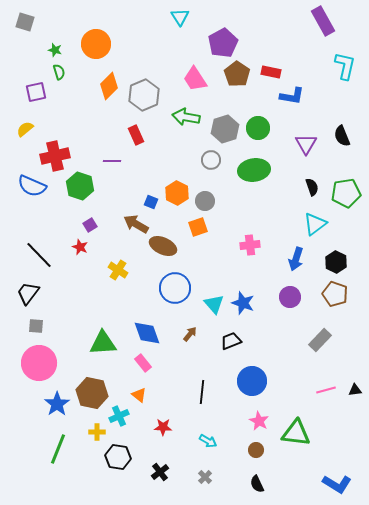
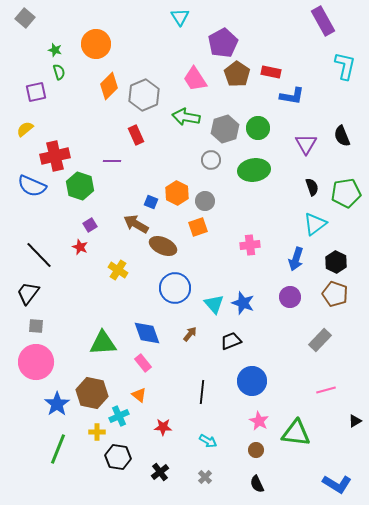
gray square at (25, 22): moved 4 px up; rotated 24 degrees clockwise
pink circle at (39, 363): moved 3 px left, 1 px up
black triangle at (355, 390): moved 31 px down; rotated 24 degrees counterclockwise
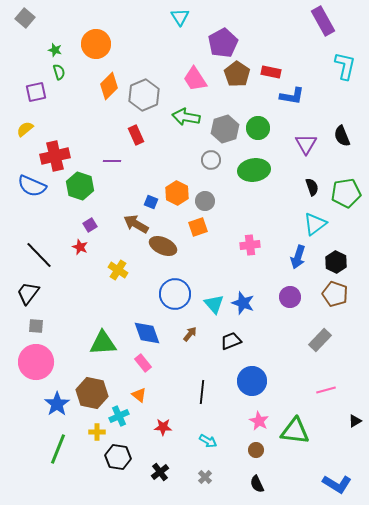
blue arrow at (296, 259): moved 2 px right, 2 px up
blue circle at (175, 288): moved 6 px down
green triangle at (296, 433): moved 1 px left, 2 px up
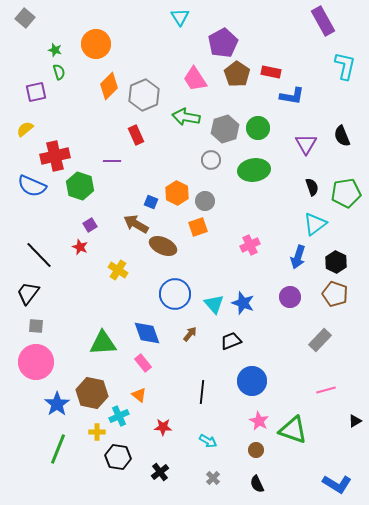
pink cross at (250, 245): rotated 18 degrees counterclockwise
green triangle at (295, 431): moved 2 px left, 1 px up; rotated 12 degrees clockwise
gray cross at (205, 477): moved 8 px right, 1 px down
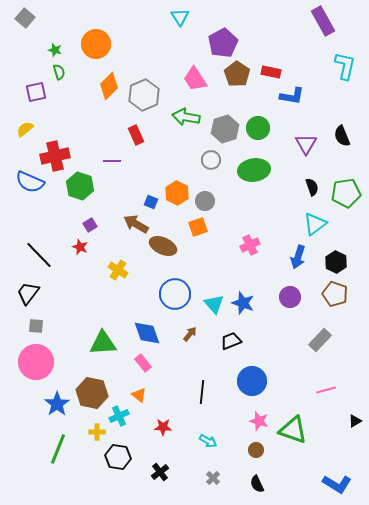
blue semicircle at (32, 186): moved 2 px left, 4 px up
pink star at (259, 421): rotated 12 degrees counterclockwise
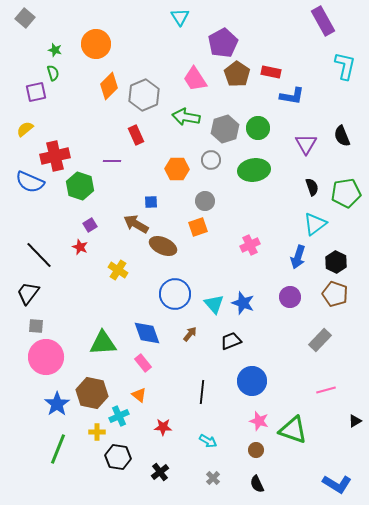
green semicircle at (59, 72): moved 6 px left, 1 px down
orange hexagon at (177, 193): moved 24 px up; rotated 25 degrees counterclockwise
blue square at (151, 202): rotated 24 degrees counterclockwise
pink circle at (36, 362): moved 10 px right, 5 px up
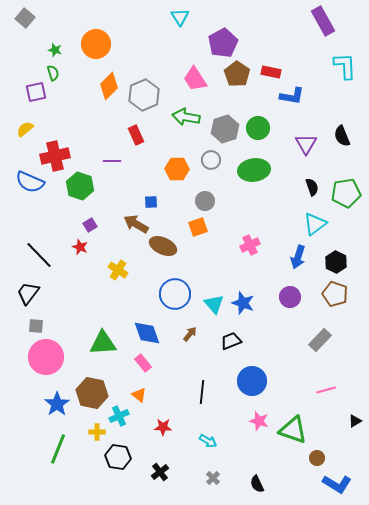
cyan L-shape at (345, 66): rotated 16 degrees counterclockwise
brown circle at (256, 450): moved 61 px right, 8 px down
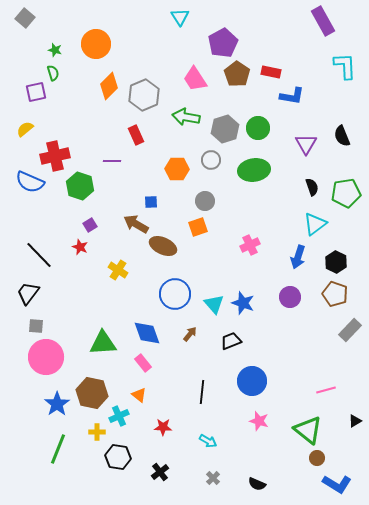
gray rectangle at (320, 340): moved 30 px right, 10 px up
green triangle at (293, 430): moved 15 px right; rotated 20 degrees clockwise
black semicircle at (257, 484): rotated 42 degrees counterclockwise
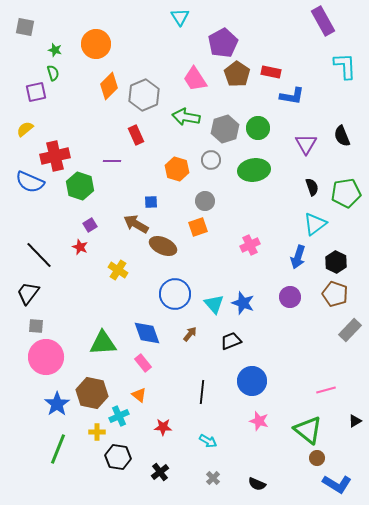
gray square at (25, 18): moved 9 px down; rotated 30 degrees counterclockwise
orange hexagon at (177, 169): rotated 15 degrees clockwise
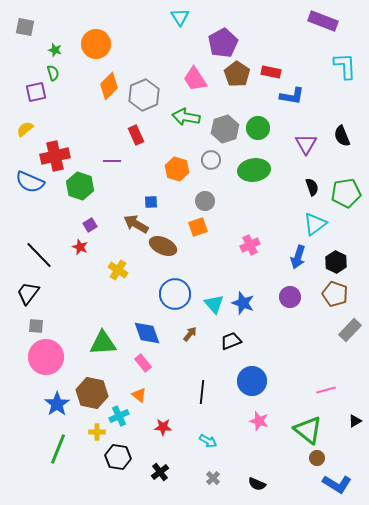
purple rectangle at (323, 21): rotated 40 degrees counterclockwise
